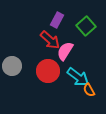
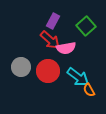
purple rectangle: moved 4 px left, 1 px down
pink semicircle: moved 1 px right, 3 px up; rotated 132 degrees counterclockwise
gray circle: moved 9 px right, 1 px down
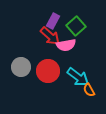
green square: moved 10 px left
red arrow: moved 4 px up
pink semicircle: moved 3 px up
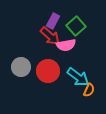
orange semicircle: rotated 128 degrees counterclockwise
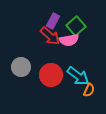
pink semicircle: moved 3 px right, 5 px up
red circle: moved 3 px right, 4 px down
cyan arrow: moved 1 px up
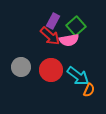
red circle: moved 5 px up
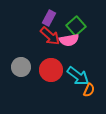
purple rectangle: moved 4 px left, 3 px up
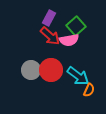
gray circle: moved 10 px right, 3 px down
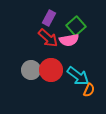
red arrow: moved 2 px left, 2 px down
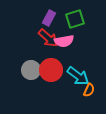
green square: moved 1 px left, 7 px up; rotated 24 degrees clockwise
pink semicircle: moved 5 px left, 1 px down
